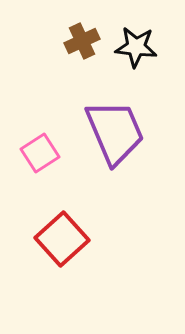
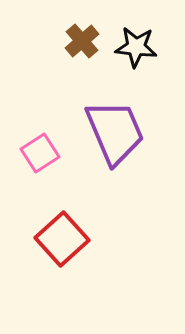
brown cross: rotated 16 degrees counterclockwise
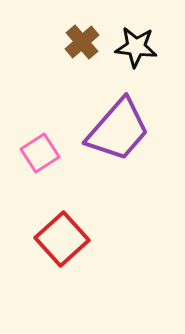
brown cross: moved 1 px down
purple trapezoid: moved 3 px right, 2 px up; rotated 64 degrees clockwise
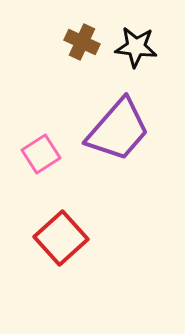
brown cross: rotated 24 degrees counterclockwise
pink square: moved 1 px right, 1 px down
red square: moved 1 px left, 1 px up
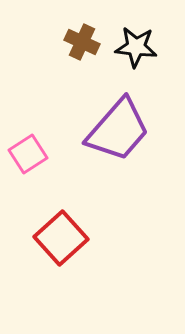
pink square: moved 13 px left
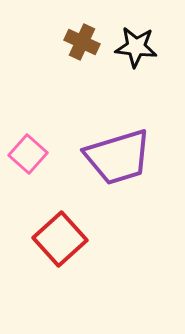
purple trapezoid: moved 27 px down; rotated 32 degrees clockwise
pink square: rotated 15 degrees counterclockwise
red square: moved 1 px left, 1 px down
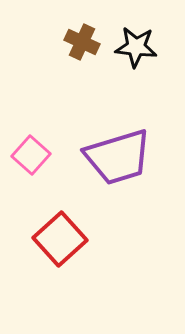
pink square: moved 3 px right, 1 px down
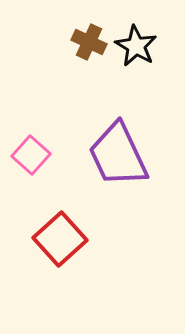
brown cross: moved 7 px right
black star: moved 1 px up; rotated 24 degrees clockwise
purple trapezoid: moved 2 px up; rotated 82 degrees clockwise
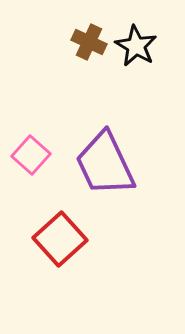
purple trapezoid: moved 13 px left, 9 px down
